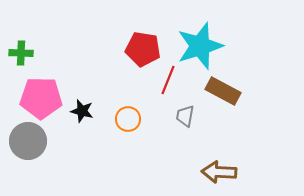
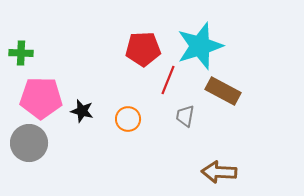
red pentagon: rotated 12 degrees counterclockwise
gray circle: moved 1 px right, 2 px down
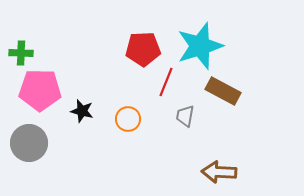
red line: moved 2 px left, 2 px down
pink pentagon: moved 1 px left, 8 px up
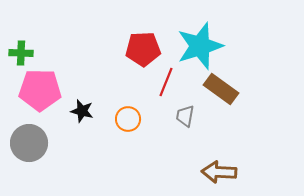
brown rectangle: moved 2 px left, 2 px up; rotated 8 degrees clockwise
